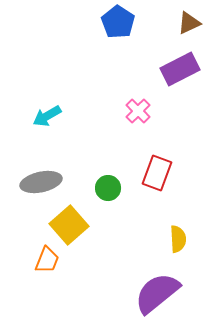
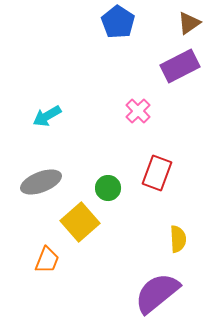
brown triangle: rotated 10 degrees counterclockwise
purple rectangle: moved 3 px up
gray ellipse: rotated 9 degrees counterclockwise
yellow square: moved 11 px right, 3 px up
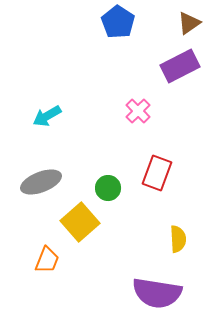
purple semicircle: rotated 132 degrees counterclockwise
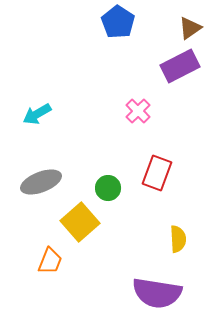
brown triangle: moved 1 px right, 5 px down
cyan arrow: moved 10 px left, 2 px up
orange trapezoid: moved 3 px right, 1 px down
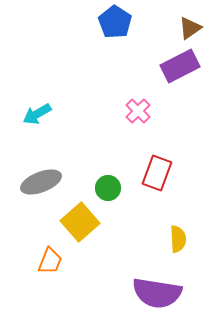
blue pentagon: moved 3 px left
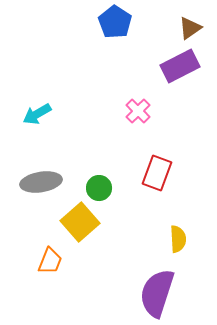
gray ellipse: rotated 12 degrees clockwise
green circle: moved 9 px left
purple semicircle: rotated 99 degrees clockwise
